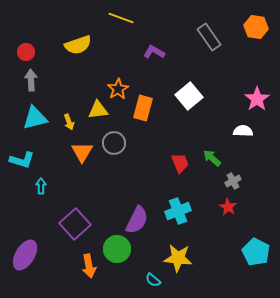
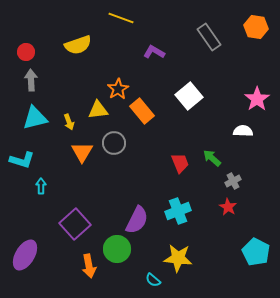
orange rectangle: moved 1 px left, 3 px down; rotated 55 degrees counterclockwise
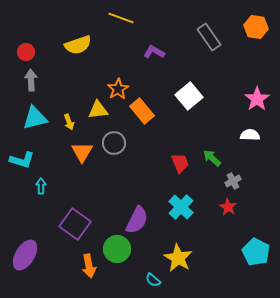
white semicircle: moved 7 px right, 4 px down
cyan cross: moved 3 px right, 4 px up; rotated 25 degrees counterclockwise
purple square: rotated 12 degrees counterclockwise
yellow star: rotated 24 degrees clockwise
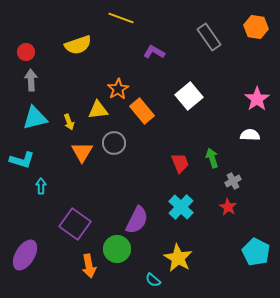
green arrow: rotated 30 degrees clockwise
